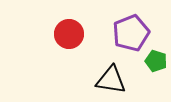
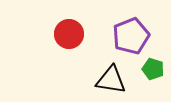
purple pentagon: moved 3 px down
green pentagon: moved 3 px left, 8 px down
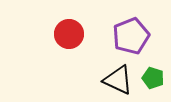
green pentagon: moved 9 px down
black triangle: moved 7 px right; rotated 16 degrees clockwise
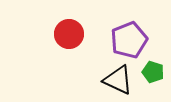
purple pentagon: moved 2 px left, 4 px down
green pentagon: moved 6 px up
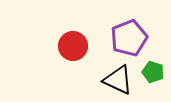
red circle: moved 4 px right, 12 px down
purple pentagon: moved 2 px up
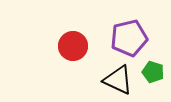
purple pentagon: rotated 9 degrees clockwise
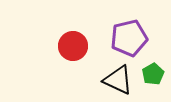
green pentagon: moved 2 px down; rotated 25 degrees clockwise
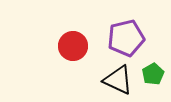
purple pentagon: moved 3 px left
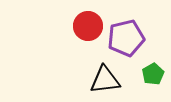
red circle: moved 15 px right, 20 px up
black triangle: moved 13 px left; rotated 32 degrees counterclockwise
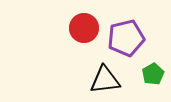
red circle: moved 4 px left, 2 px down
